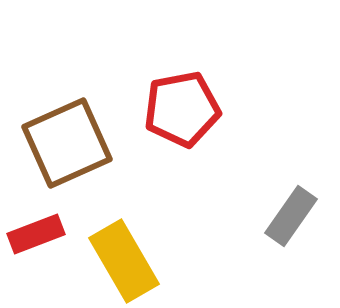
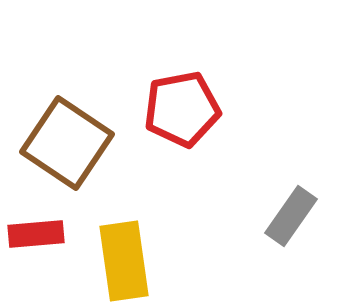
brown square: rotated 32 degrees counterclockwise
red rectangle: rotated 16 degrees clockwise
yellow rectangle: rotated 22 degrees clockwise
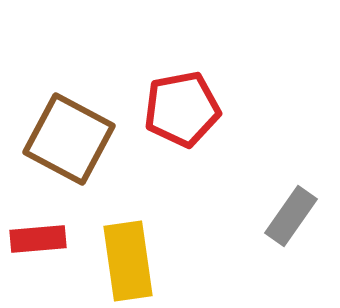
brown square: moved 2 px right, 4 px up; rotated 6 degrees counterclockwise
red rectangle: moved 2 px right, 5 px down
yellow rectangle: moved 4 px right
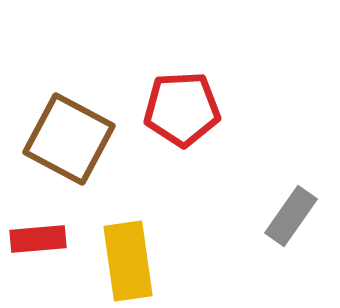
red pentagon: rotated 8 degrees clockwise
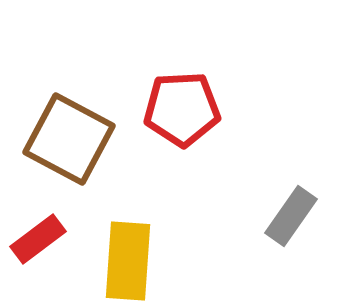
red rectangle: rotated 32 degrees counterclockwise
yellow rectangle: rotated 12 degrees clockwise
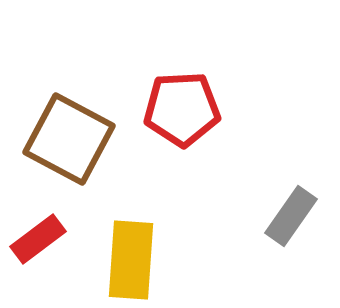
yellow rectangle: moved 3 px right, 1 px up
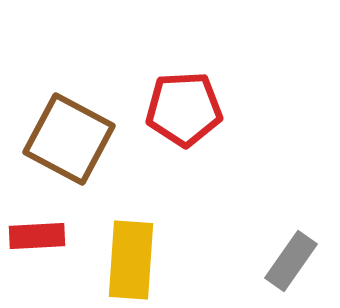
red pentagon: moved 2 px right
gray rectangle: moved 45 px down
red rectangle: moved 1 px left, 3 px up; rotated 34 degrees clockwise
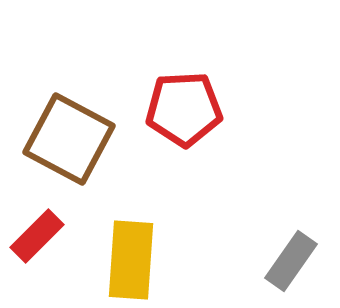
red rectangle: rotated 42 degrees counterclockwise
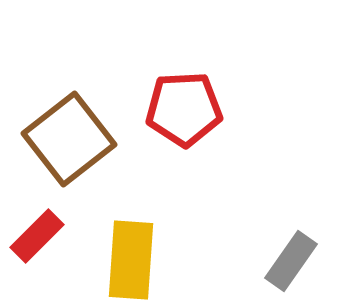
brown square: rotated 24 degrees clockwise
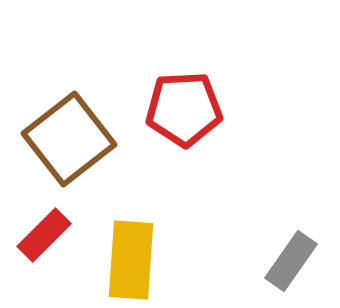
red rectangle: moved 7 px right, 1 px up
